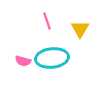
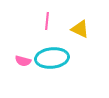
pink line: rotated 24 degrees clockwise
yellow triangle: rotated 36 degrees counterclockwise
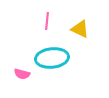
pink semicircle: moved 1 px left, 13 px down
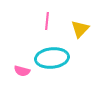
yellow triangle: rotated 48 degrees clockwise
pink semicircle: moved 3 px up
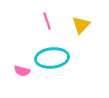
pink line: rotated 24 degrees counterclockwise
yellow triangle: moved 1 px right, 4 px up
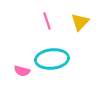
yellow triangle: moved 1 px left, 3 px up
cyan ellipse: moved 1 px down
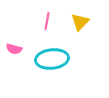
pink line: rotated 30 degrees clockwise
pink semicircle: moved 8 px left, 22 px up
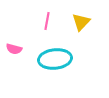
yellow triangle: moved 1 px right
cyan ellipse: moved 3 px right
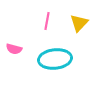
yellow triangle: moved 2 px left, 1 px down
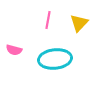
pink line: moved 1 px right, 1 px up
pink semicircle: moved 1 px down
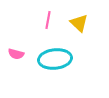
yellow triangle: rotated 30 degrees counterclockwise
pink semicircle: moved 2 px right, 4 px down
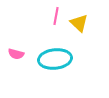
pink line: moved 8 px right, 4 px up
